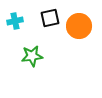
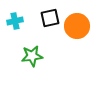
orange circle: moved 2 px left
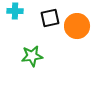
cyan cross: moved 10 px up; rotated 14 degrees clockwise
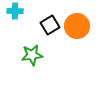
black square: moved 7 px down; rotated 18 degrees counterclockwise
green star: moved 1 px up
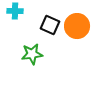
black square: rotated 36 degrees counterclockwise
green star: moved 1 px up
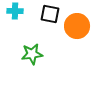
black square: moved 11 px up; rotated 12 degrees counterclockwise
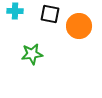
orange circle: moved 2 px right
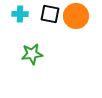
cyan cross: moved 5 px right, 3 px down
orange circle: moved 3 px left, 10 px up
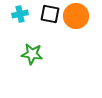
cyan cross: rotated 14 degrees counterclockwise
green star: rotated 15 degrees clockwise
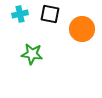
orange circle: moved 6 px right, 13 px down
